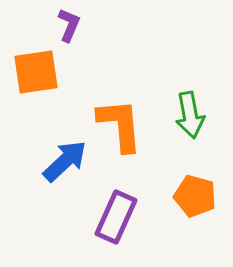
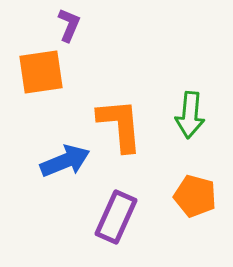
orange square: moved 5 px right
green arrow: rotated 15 degrees clockwise
blue arrow: rotated 21 degrees clockwise
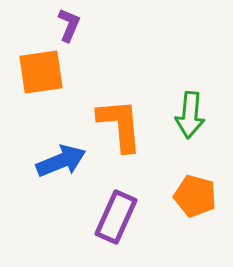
blue arrow: moved 4 px left
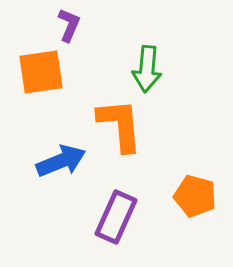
green arrow: moved 43 px left, 46 px up
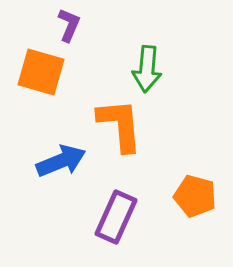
orange square: rotated 24 degrees clockwise
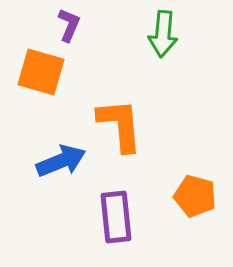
green arrow: moved 16 px right, 35 px up
purple rectangle: rotated 30 degrees counterclockwise
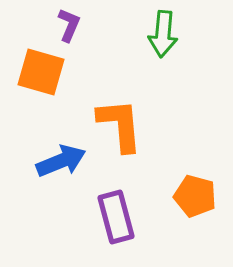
purple rectangle: rotated 9 degrees counterclockwise
